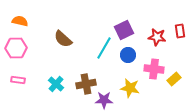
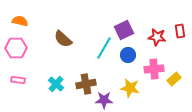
pink cross: rotated 12 degrees counterclockwise
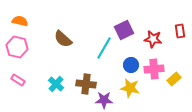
red star: moved 4 px left, 2 px down
pink hexagon: moved 1 px right, 1 px up; rotated 15 degrees clockwise
blue circle: moved 3 px right, 10 px down
pink rectangle: rotated 24 degrees clockwise
brown cross: rotated 18 degrees clockwise
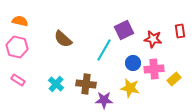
cyan line: moved 2 px down
blue circle: moved 2 px right, 2 px up
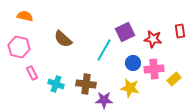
orange semicircle: moved 5 px right, 5 px up
purple square: moved 1 px right, 2 px down
pink hexagon: moved 2 px right
pink rectangle: moved 14 px right, 7 px up; rotated 32 degrees clockwise
cyan cross: rotated 21 degrees counterclockwise
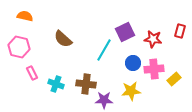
red rectangle: rotated 24 degrees clockwise
yellow star: moved 1 px right, 3 px down; rotated 18 degrees counterclockwise
